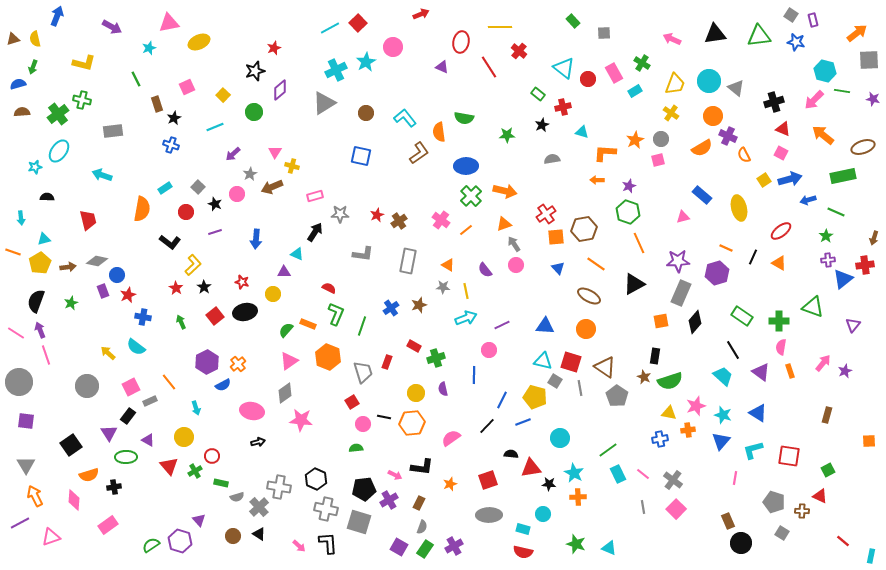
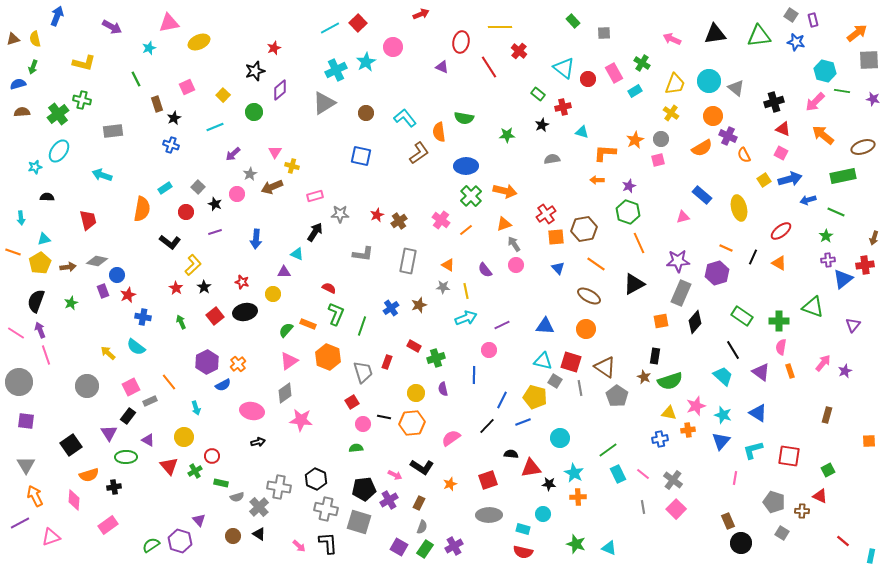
pink arrow at (814, 100): moved 1 px right, 2 px down
black L-shape at (422, 467): rotated 25 degrees clockwise
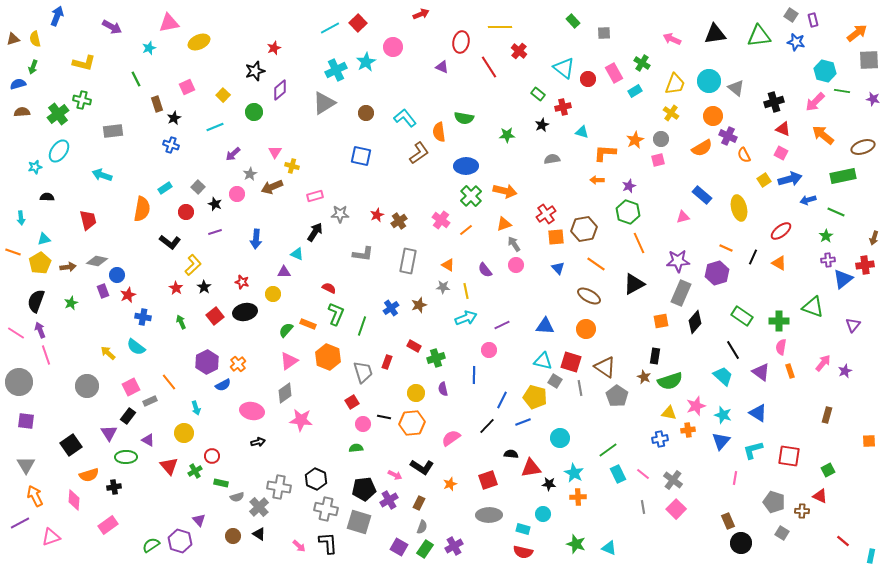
yellow circle at (184, 437): moved 4 px up
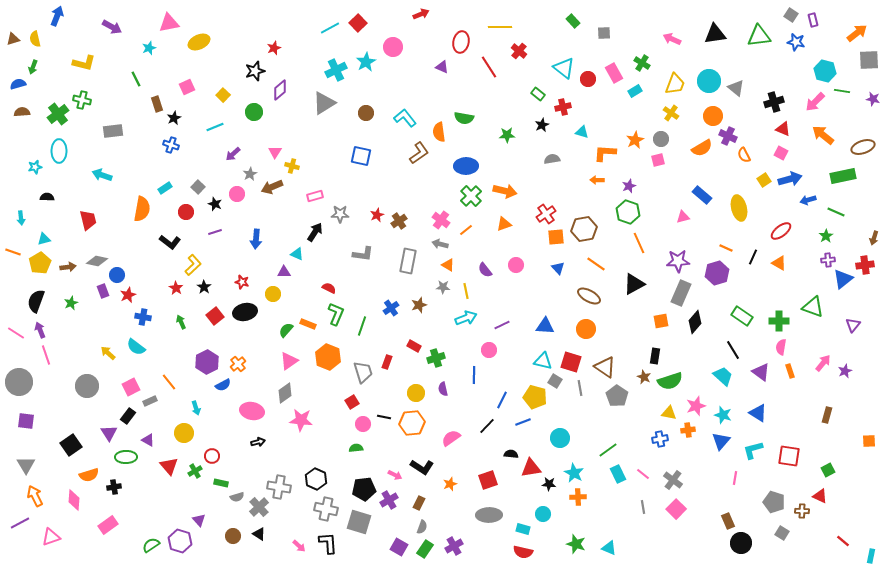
cyan ellipse at (59, 151): rotated 35 degrees counterclockwise
gray arrow at (514, 244): moved 74 px left; rotated 42 degrees counterclockwise
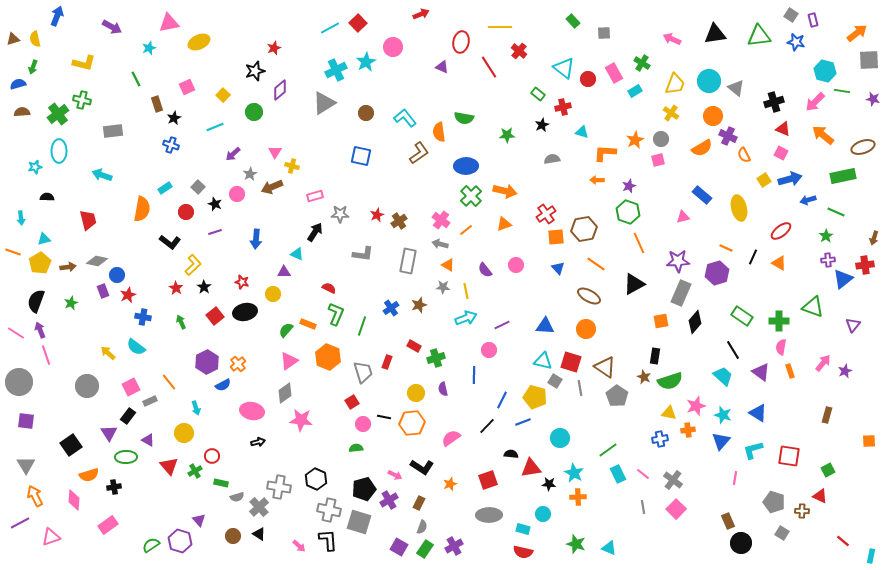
black pentagon at (364, 489): rotated 10 degrees counterclockwise
gray cross at (326, 509): moved 3 px right, 1 px down
black L-shape at (328, 543): moved 3 px up
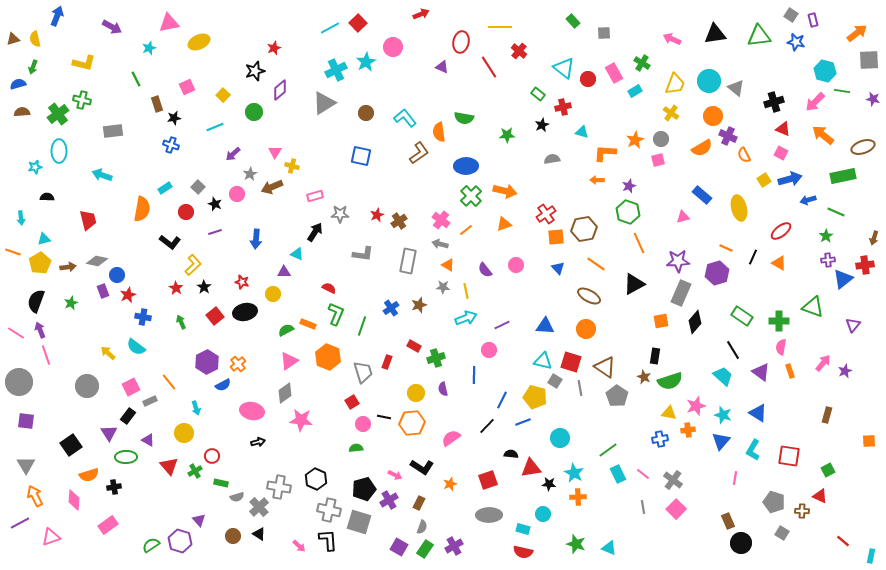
black star at (174, 118): rotated 16 degrees clockwise
green semicircle at (286, 330): rotated 21 degrees clockwise
cyan L-shape at (753, 450): rotated 45 degrees counterclockwise
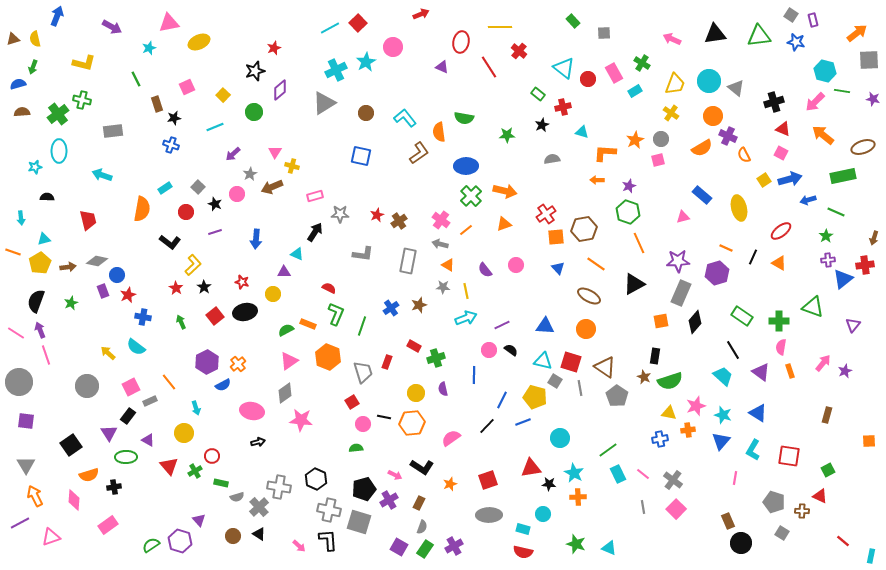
black semicircle at (511, 454): moved 104 px up; rotated 32 degrees clockwise
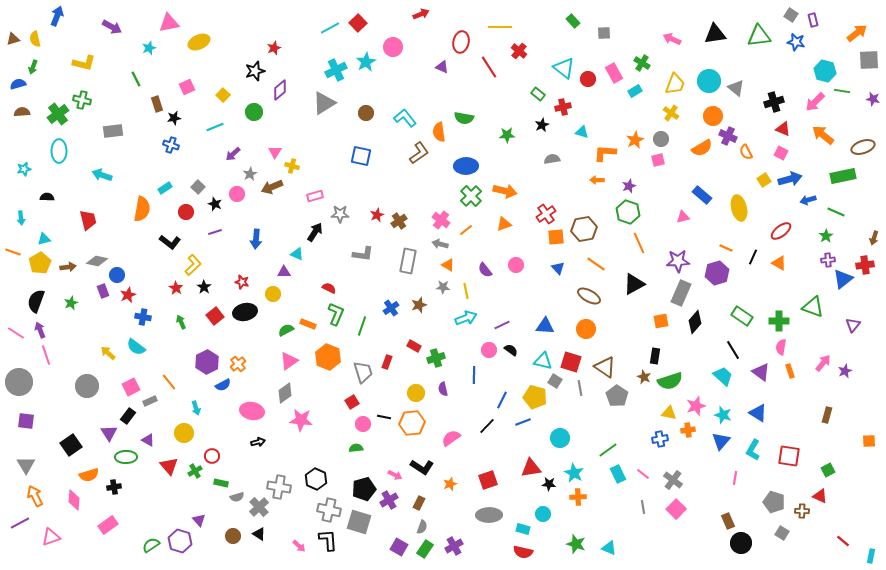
orange semicircle at (744, 155): moved 2 px right, 3 px up
cyan star at (35, 167): moved 11 px left, 2 px down
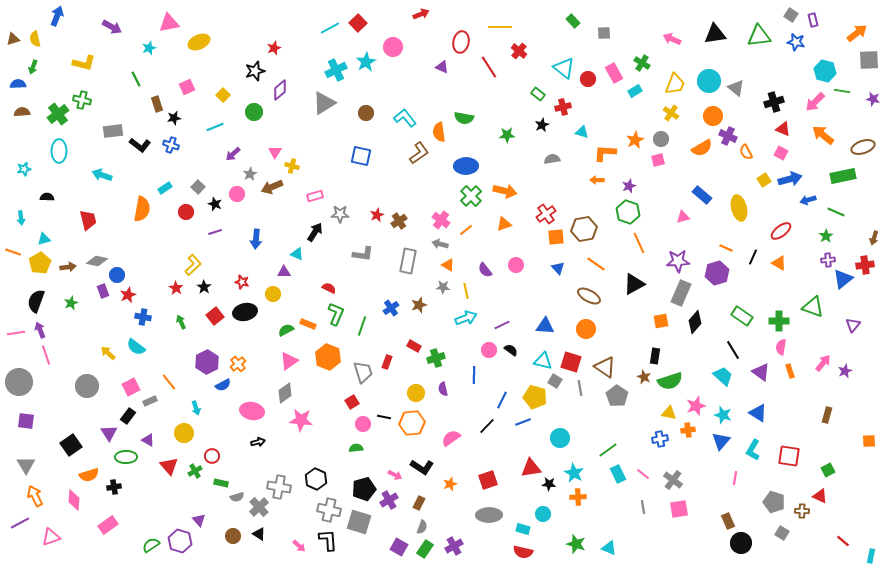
blue semicircle at (18, 84): rotated 14 degrees clockwise
black L-shape at (170, 242): moved 30 px left, 97 px up
pink line at (16, 333): rotated 42 degrees counterclockwise
pink square at (676, 509): moved 3 px right; rotated 36 degrees clockwise
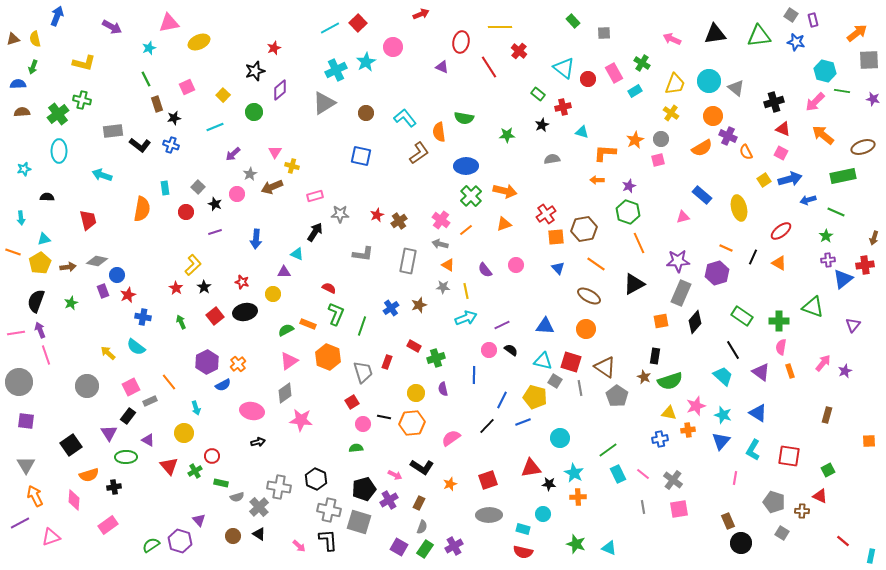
green line at (136, 79): moved 10 px right
cyan rectangle at (165, 188): rotated 64 degrees counterclockwise
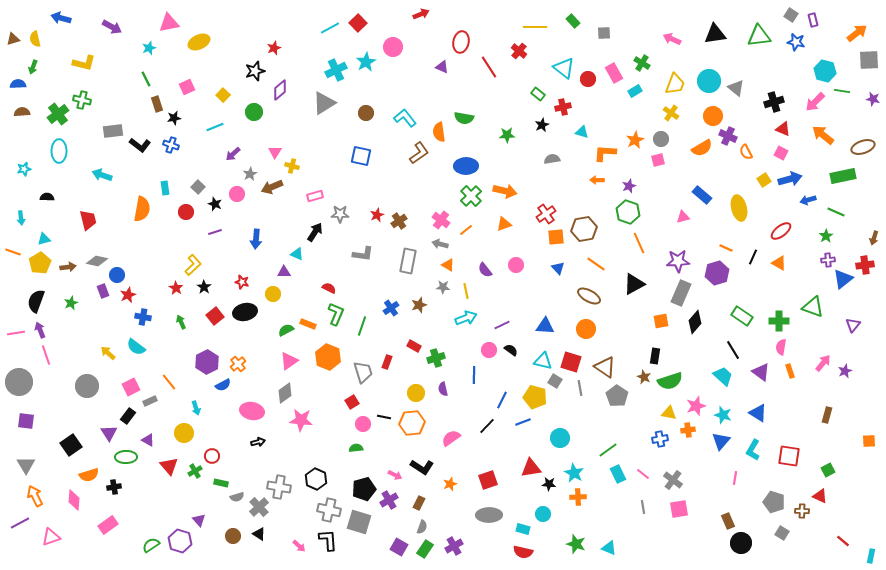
blue arrow at (57, 16): moved 4 px right, 2 px down; rotated 96 degrees counterclockwise
yellow line at (500, 27): moved 35 px right
